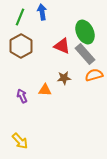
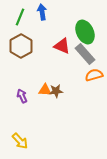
brown star: moved 8 px left, 13 px down
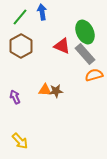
green line: rotated 18 degrees clockwise
purple arrow: moved 7 px left, 1 px down
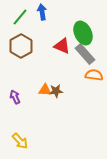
green ellipse: moved 2 px left, 1 px down
orange semicircle: rotated 24 degrees clockwise
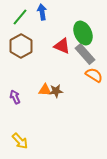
orange semicircle: rotated 24 degrees clockwise
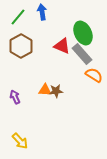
green line: moved 2 px left
gray rectangle: moved 3 px left
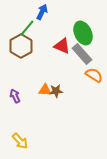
blue arrow: rotated 35 degrees clockwise
green line: moved 9 px right, 11 px down
purple arrow: moved 1 px up
